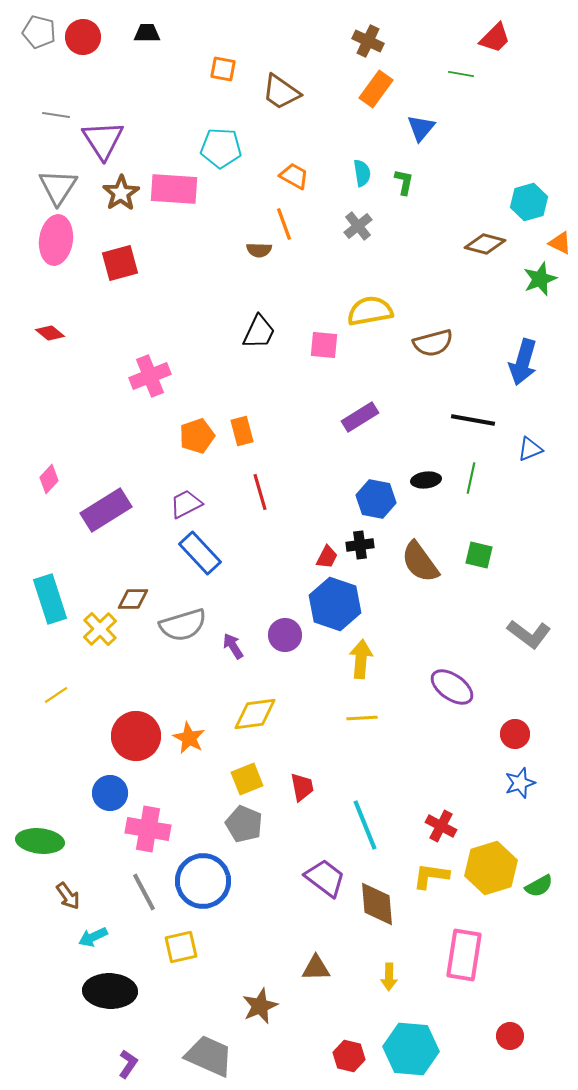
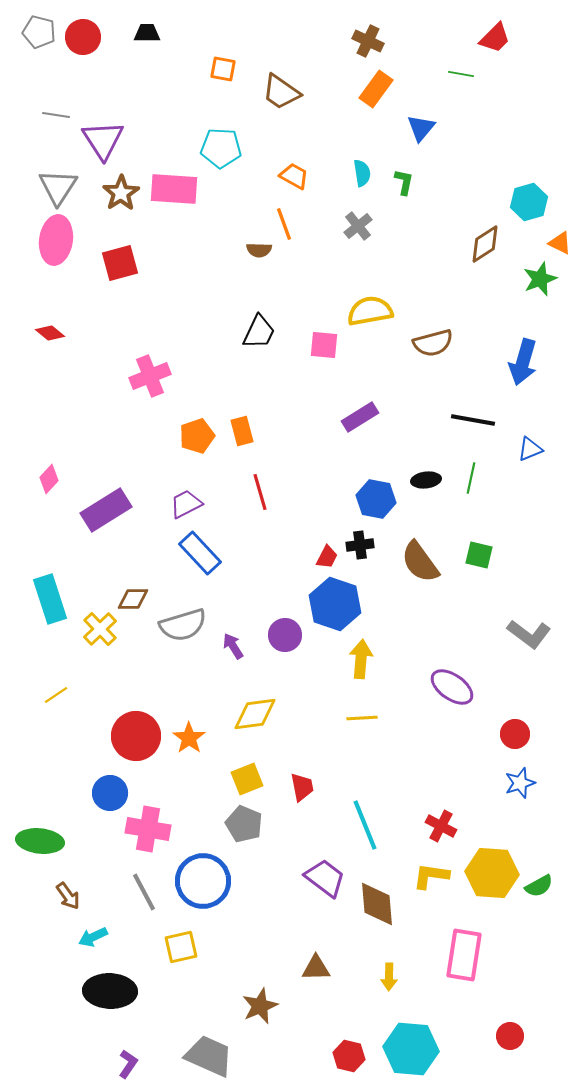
brown diamond at (485, 244): rotated 48 degrees counterclockwise
orange star at (189, 738): rotated 8 degrees clockwise
yellow hexagon at (491, 868): moved 1 px right, 5 px down; rotated 21 degrees clockwise
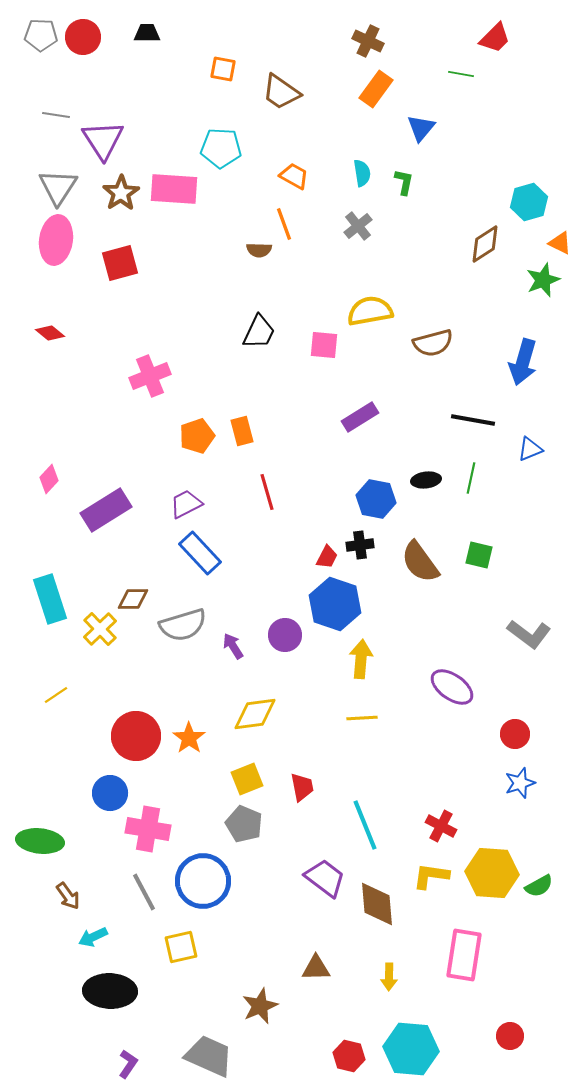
gray pentagon at (39, 32): moved 2 px right, 3 px down; rotated 12 degrees counterclockwise
green star at (540, 279): moved 3 px right, 1 px down
red line at (260, 492): moved 7 px right
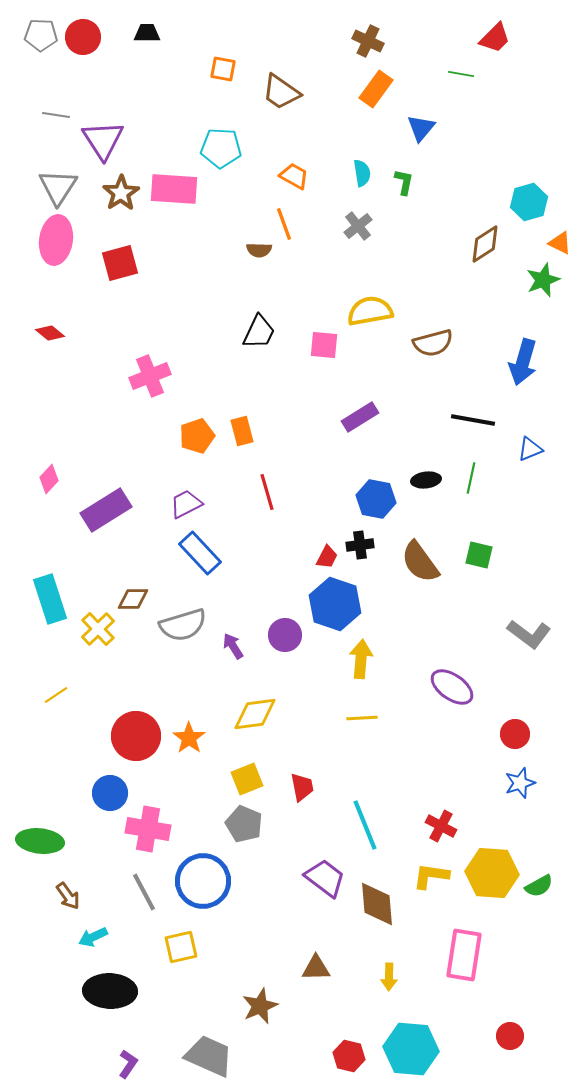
yellow cross at (100, 629): moved 2 px left
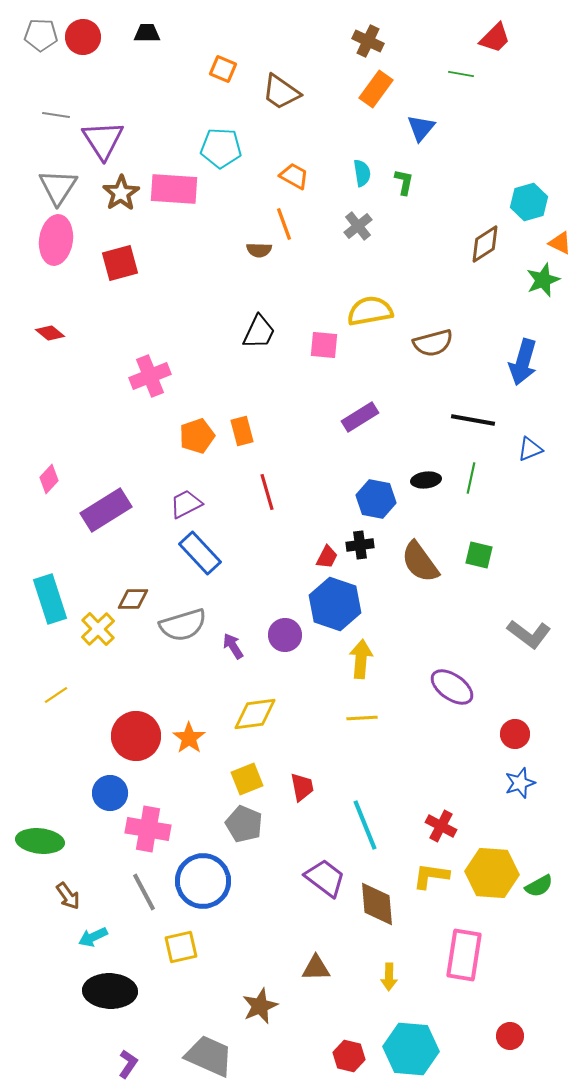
orange square at (223, 69): rotated 12 degrees clockwise
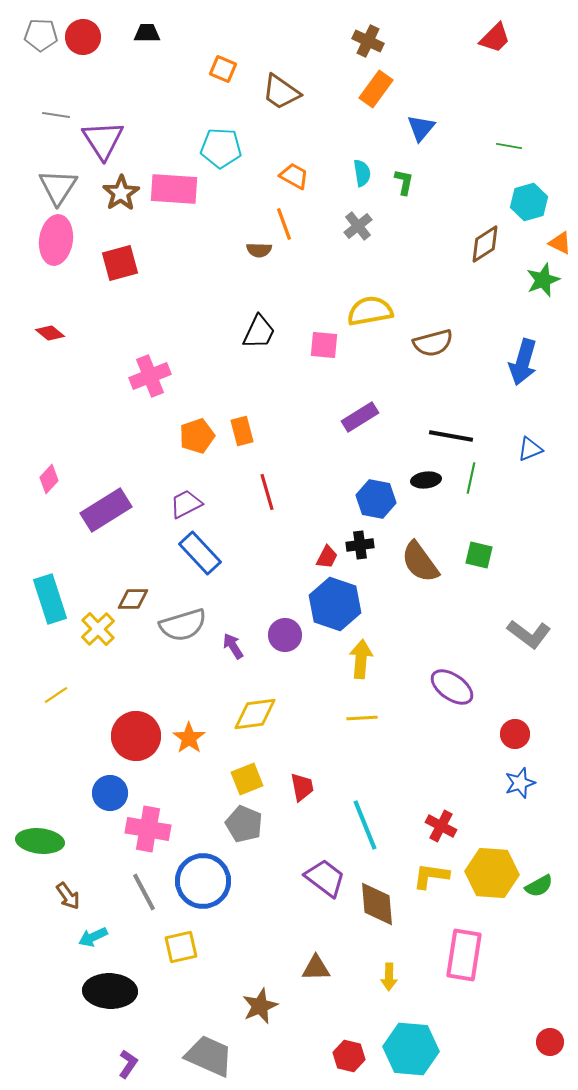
green line at (461, 74): moved 48 px right, 72 px down
black line at (473, 420): moved 22 px left, 16 px down
red circle at (510, 1036): moved 40 px right, 6 px down
